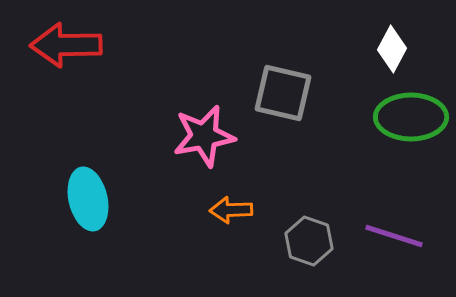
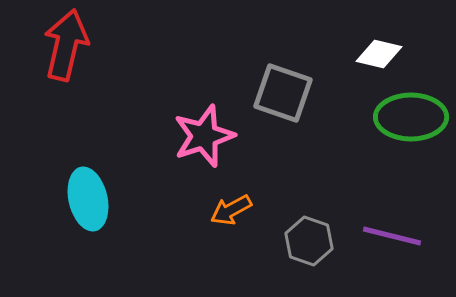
red arrow: rotated 104 degrees clockwise
white diamond: moved 13 px left, 5 px down; rotated 75 degrees clockwise
gray square: rotated 6 degrees clockwise
pink star: rotated 8 degrees counterclockwise
orange arrow: rotated 27 degrees counterclockwise
purple line: moved 2 px left; rotated 4 degrees counterclockwise
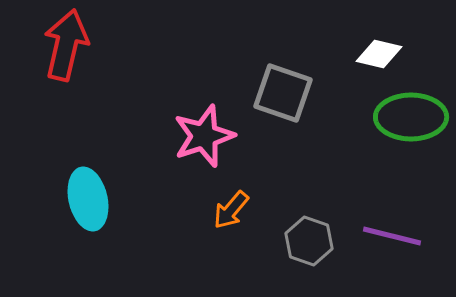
orange arrow: rotated 21 degrees counterclockwise
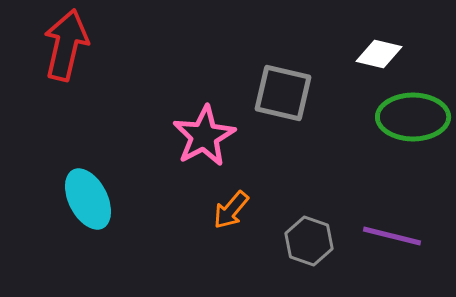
gray square: rotated 6 degrees counterclockwise
green ellipse: moved 2 px right
pink star: rotated 10 degrees counterclockwise
cyan ellipse: rotated 14 degrees counterclockwise
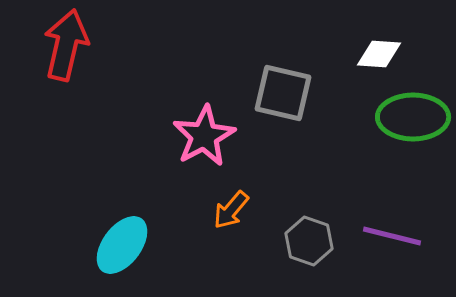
white diamond: rotated 9 degrees counterclockwise
cyan ellipse: moved 34 px right, 46 px down; rotated 64 degrees clockwise
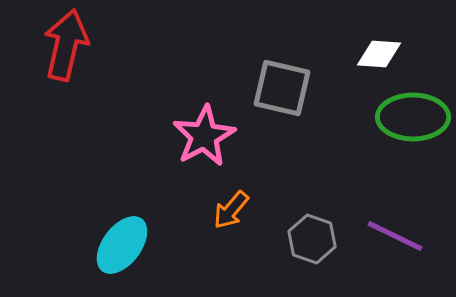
gray square: moved 1 px left, 5 px up
purple line: moved 3 px right; rotated 12 degrees clockwise
gray hexagon: moved 3 px right, 2 px up
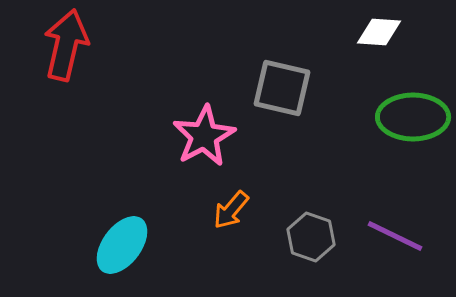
white diamond: moved 22 px up
gray hexagon: moved 1 px left, 2 px up
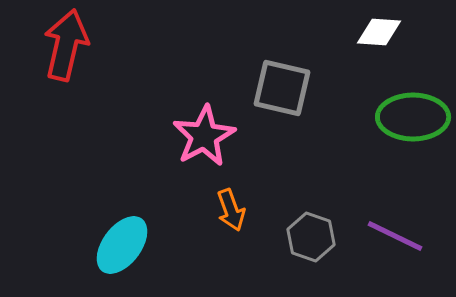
orange arrow: rotated 60 degrees counterclockwise
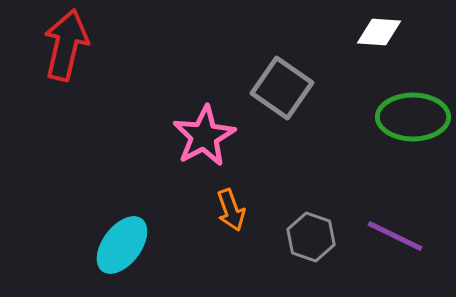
gray square: rotated 22 degrees clockwise
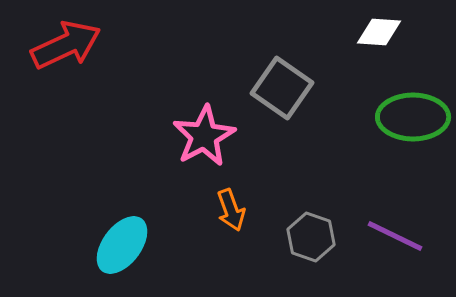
red arrow: rotated 52 degrees clockwise
